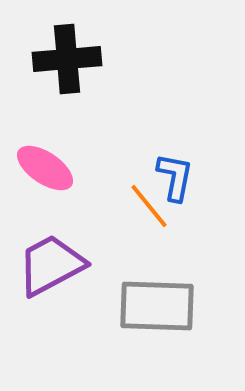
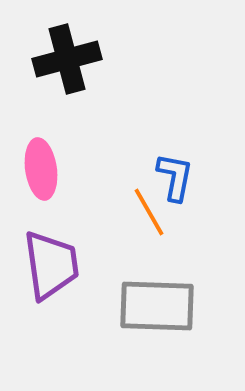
black cross: rotated 10 degrees counterclockwise
pink ellipse: moved 4 px left, 1 px down; rotated 48 degrees clockwise
orange line: moved 6 px down; rotated 9 degrees clockwise
purple trapezoid: rotated 110 degrees clockwise
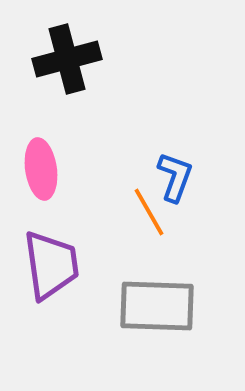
blue L-shape: rotated 9 degrees clockwise
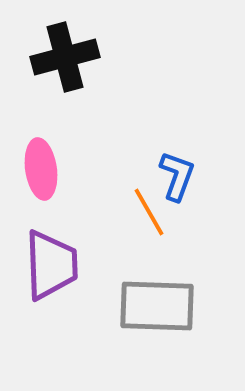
black cross: moved 2 px left, 2 px up
blue L-shape: moved 2 px right, 1 px up
purple trapezoid: rotated 6 degrees clockwise
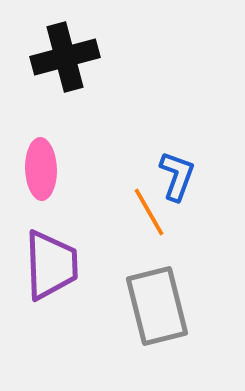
pink ellipse: rotated 6 degrees clockwise
gray rectangle: rotated 74 degrees clockwise
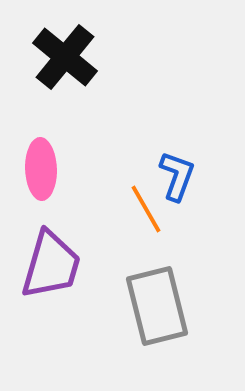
black cross: rotated 36 degrees counterclockwise
orange line: moved 3 px left, 3 px up
purple trapezoid: rotated 18 degrees clockwise
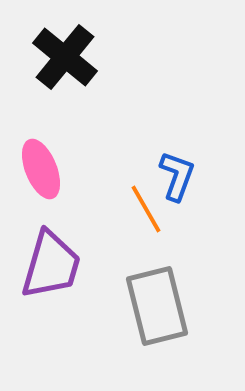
pink ellipse: rotated 20 degrees counterclockwise
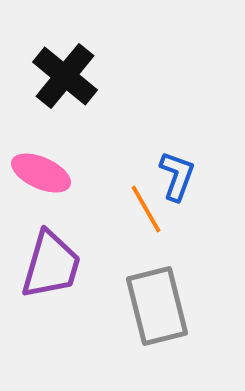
black cross: moved 19 px down
pink ellipse: moved 4 px down; rotated 44 degrees counterclockwise
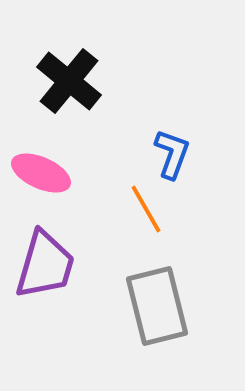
black cross: moved 4 px right, 5 px down
blue L-shape: moved 5 px left, 22 px up
purple trapezoid: moved 6 px left
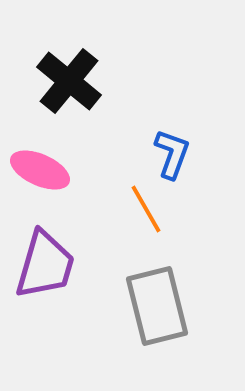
pink ellipse: moved 1 px left, 3 px up
